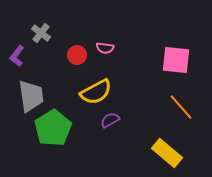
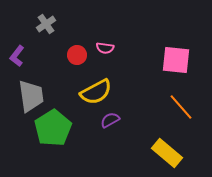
gray cross: moved 5 px right, 9 px up; rotated 18 degrees clockwise
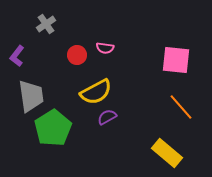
purple semicircle: moved 3 px left, 3 px up
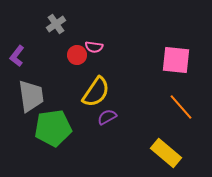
gray cross: moved 10 px right
pink semicircle: moved 11 px left, 1 px up
yellow semicircle: rotated 28 degrees counterclockwise
green pentagon: rotated 24 degrees clockwise
yellow rectangle: moved 1 px left
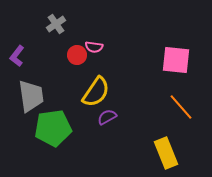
yellow rectangle: rotated 28 degrees clockwise
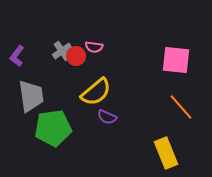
gray cross: moved 6 px right, 27 px down
red circle: moved 1 px left, 1 px down
yellow semicircle: rotated 16 degrees clockwise
purple semicircle: rotated 126 degrees counterclockwise
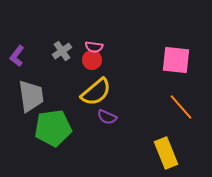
red circle: moved 16 px right, 4 px down
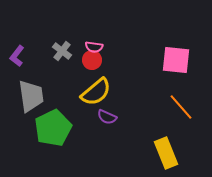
gray cross: rotated 18 degrees counterclockwise
green pentagon: rotated 18 degrees counterclockwise
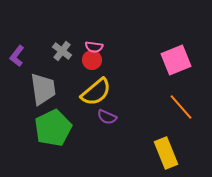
pink square: rotated 28 degrees counterclockwise
gray trapezoid: moved 12 px right, 7 px up
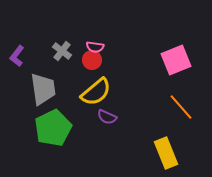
pink semicircle: moved 1 px right
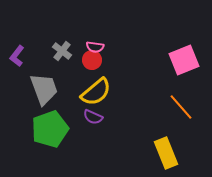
pink square: moved 8 px right
gray trapezoid: moved 1 px right; rotated 12 degrees counterclockwise
purple semicircle: moved 14 px left
green pentagon: moved 3 px left, 1 px down; rotated 6 degrees clockwise
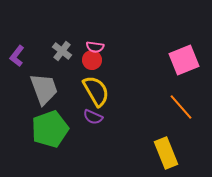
yellow semicircle: moved 1 px up; rotated 80 degrees counterclockwise
